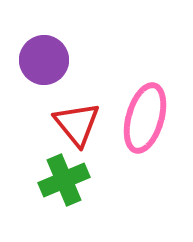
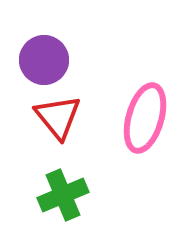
red triangle: moved 19 px left, 7 px up
green cross: moved 1 px left, 15 px down
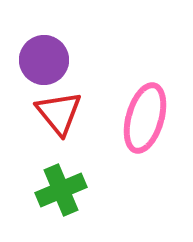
red triangle: moved 1 px right, 4 px up
green cross: moved 2 px left, 5 px up
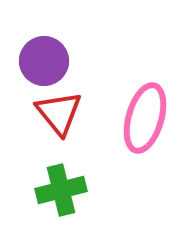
purple circle: moved 1 px down
green cross: rotated 9 degrees clockwise
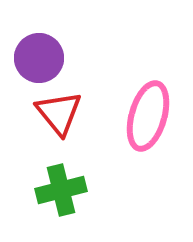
purple circle: moved 5 px left, 3 px up
pink ellipse: moved 3 px right, 2 px up
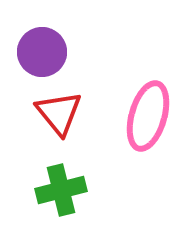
purple circle: moved 3 px right, 6 px up
